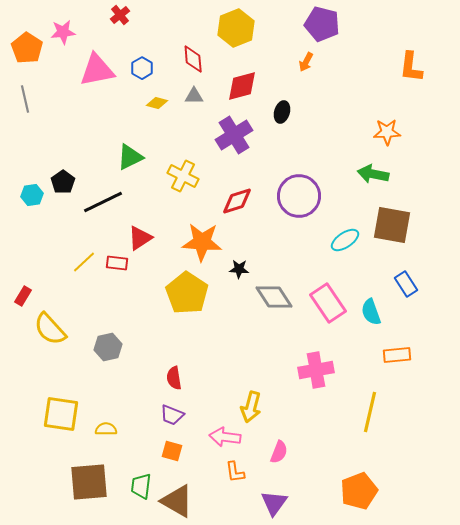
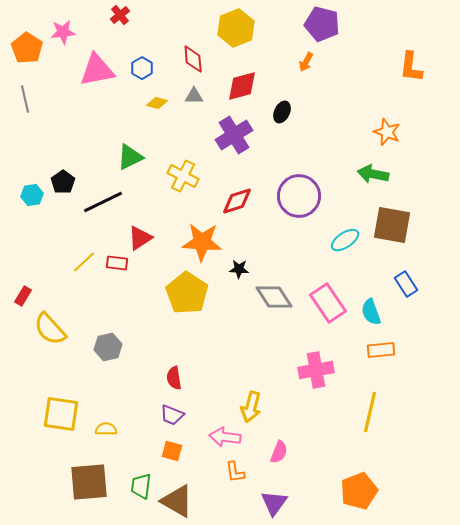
black ellipse at (282, 112): rotated 10 degrees clockwise
orange star at (387, 132): rotated 24 degrees clockwise
orange rectangle at (397, 355): moved 16 px left, 5 px up
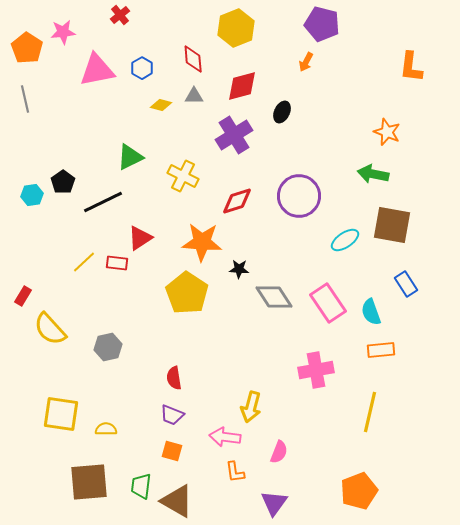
yellow diamond at (157, 103): moved 4 px right, 2 px down
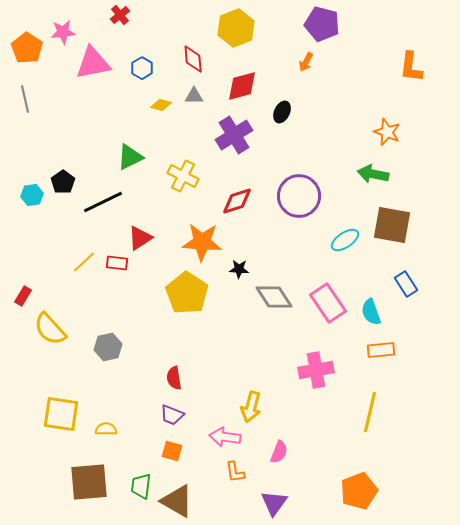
pink triangle at (97, 70): moved 4 px left, 7 px up
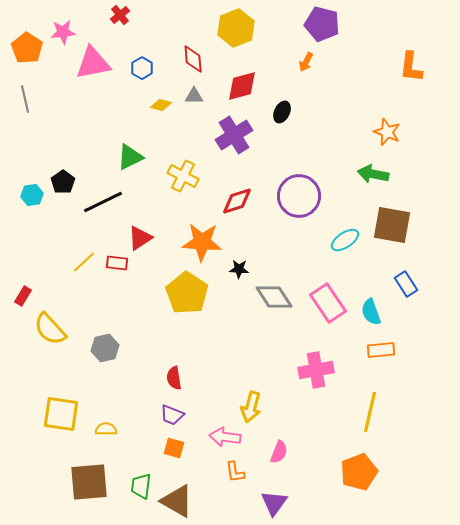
gray hexagon at (108, 347): moved 3 px left, 1 px down
orange square at (172, 451): moved 2 px right, 3 px up
orange pentagon at (359, 491): moved 19 px up
